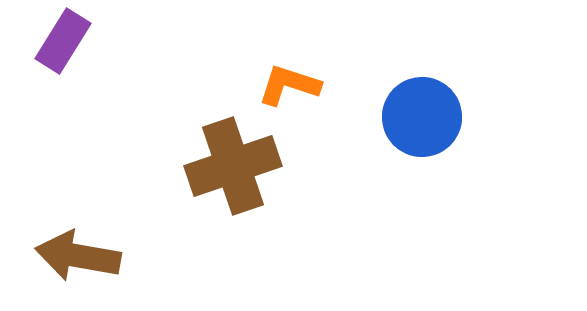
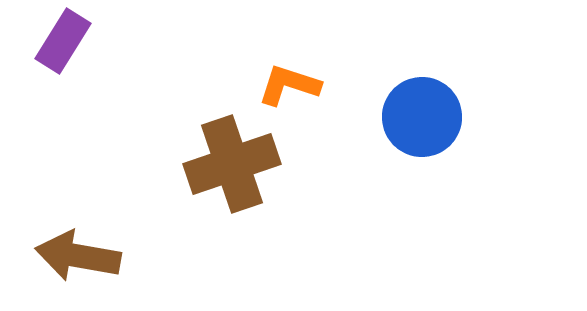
brown cross: moved 1 px left, 2 px up
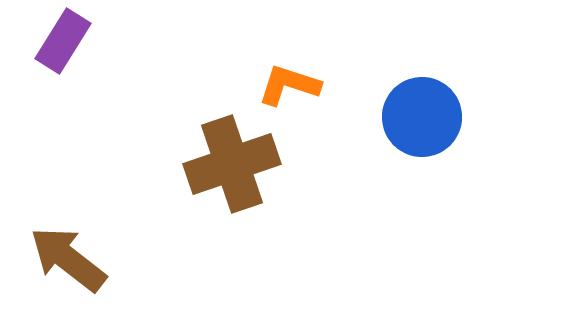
brown arrow: moved 10 px left, 3 px down; rotated 28 degrees clockwise
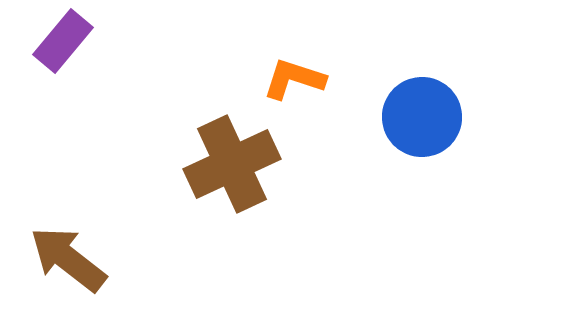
purple rectangle: rotated 8 degrees clockwise
orange L-shape: moved 5 px right, 6 px up
brown cross: rotated 6 degrees counterclockwise
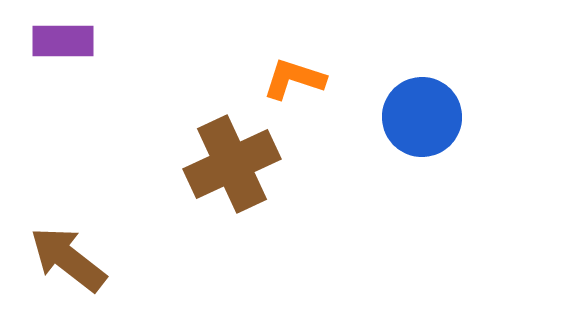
purple rectangle: rotated 50 degrees clockwise
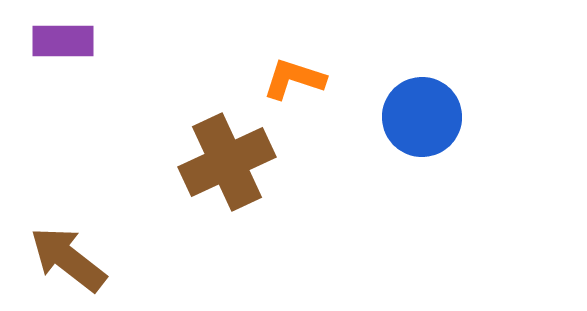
brown cross: moved 5 px left, 2 px up
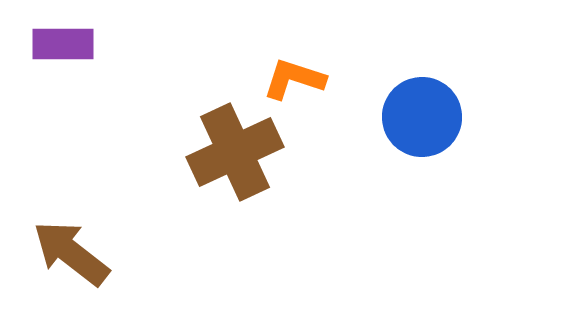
purple rectangle: moved 3 px down
brown cross: moved 8 px right, 10 px up
brown arrow: moved 3 px right, 6 px up
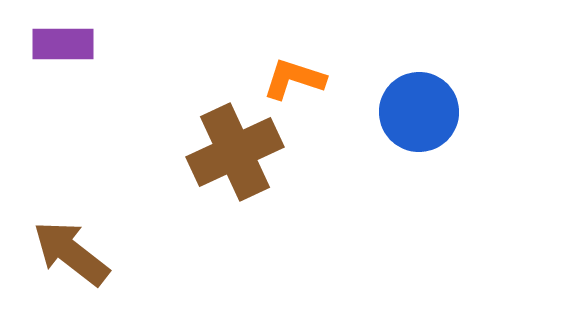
blue circle: moved 3 px left, 5 px up
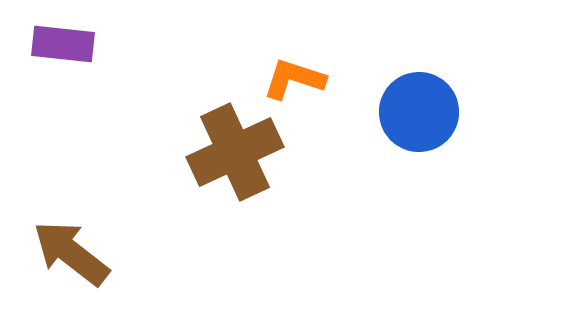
purple rectangle: rotated 6 degrees clockwise
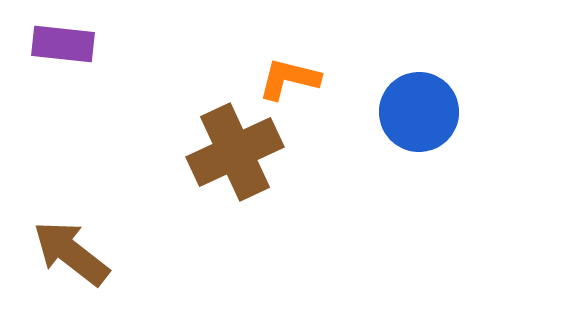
orange L-shape: moved 5 px left; rotated 4 degrees counterclockwise
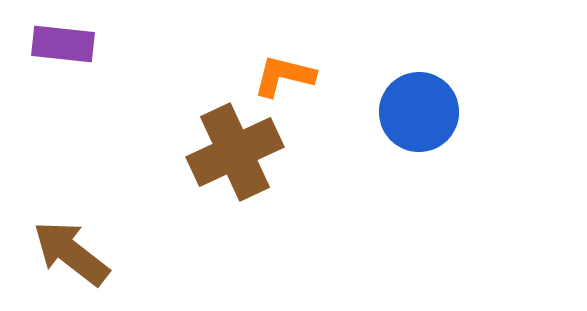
orange L-shape: moved 5 px left, 3 px up
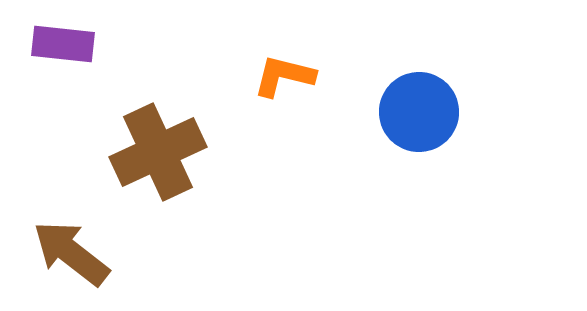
brown cross: moved 77 px left
